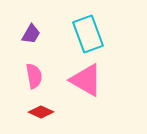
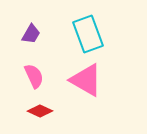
pink semicircle: rotated 15 degrees counterclockwise
red diamond: moved 1 px left, 1 px up
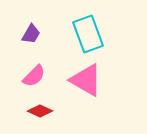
pink semicircle: rotated 70 degrees clockwise
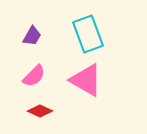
purple trapezoid: moved 1 px right, 2 px down
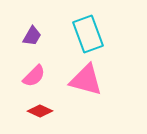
pink triangle: rotated 15 degrees counterclockwise
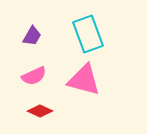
pink semicircle: rotated 20 degrees clockwise
pink triangle: moved 2 px left
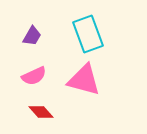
red diamond: moved 1 px right, 1 px down; rotated 25 degrees clockwise
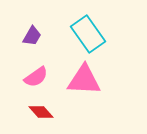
cyan rectangle: rotated 15 degrees counterclockwise
pink semicircle: moved 2 px right, 1 px down; rotated 10 degrees counterclockwise
pink triangle: rotated 12 degrees counterclockwise
